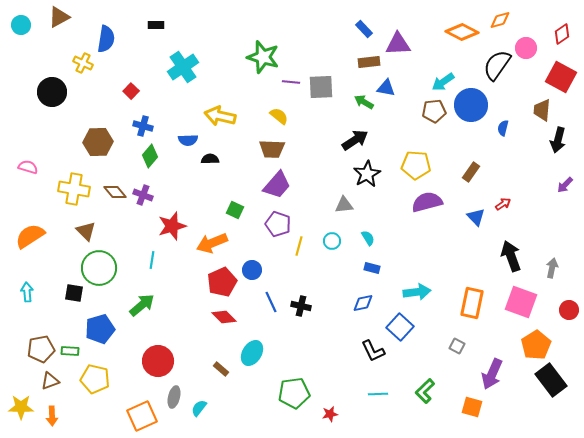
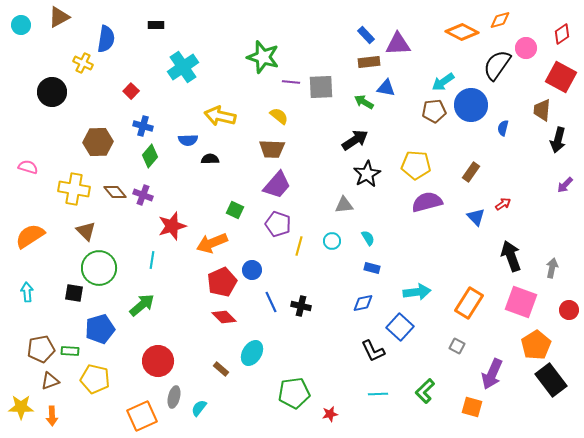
blue rectangle at (364, 29): moved 2 px right, 6 px down
orange rectangle at (472, 303): moved 3 px left; rotated 20 degrees clockwise
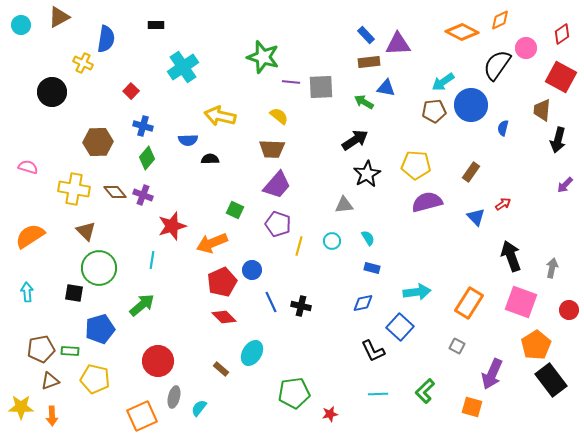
orange diamond at (500, 20): rotated 10 degrees counterclockwise
green diamond at (150, 156): moved 3 px left, 2 px down
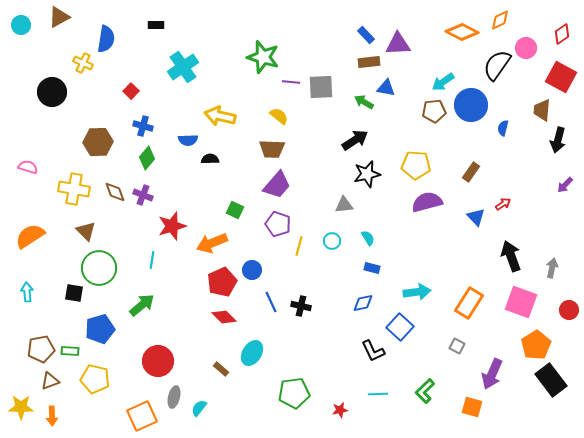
black star at (367, 174): rotated 16 degrees clockwise
brown diamond at (115, 192): rotated 20 degrees clockwise
red star at (330, 414): moved 10 px right, 4 px up
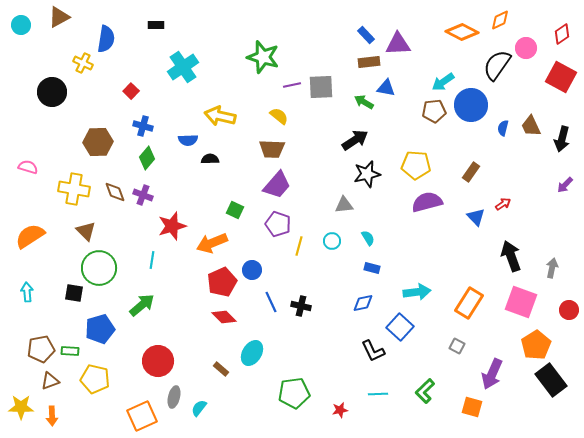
purple line at (291, 82): moved 1 px right, 3 px down; rotated 18 degrees counterclockwise
brown trapezoid at (542, 110): moved 11 px left, 16 px down; rotated 30 degrees counterclockwise
black arrow at (558, 140): moved 4 px right, 1 px up
